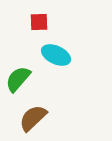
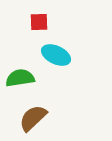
green semicircle: moved 2 px right, 1 px up; rotated 40 degrees clockwise
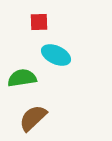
green semicircle: moved 2 px right
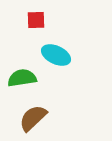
red square: moved 3 px left, 2 px up
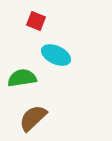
red square: moved 1 px down; rotated 24 degrees clockwise
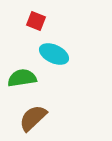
cyan ellipse: moved 2 px left, 1 px up
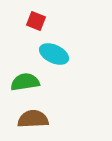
green semicircle: moved 3 px right, 4 px down
brown semicircle: moved 1 px down; rotated 40 degrees clockwise
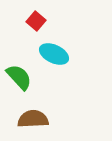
red square: rotated 18 degrees clockwise
green semicircle: moved 6 px left, 5 px up; rotated 56 degrees clockwise
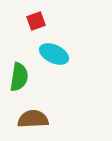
red square: rotated 30 degrees clockwise
green semicircle: rotated 52 degrees clockwise
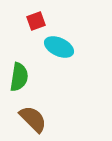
cyan ellipse: moved 5 px right, 7 px up
brown semicircle: rotated 48 degrees clockwise
